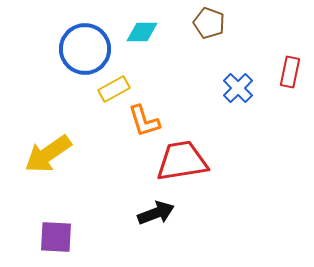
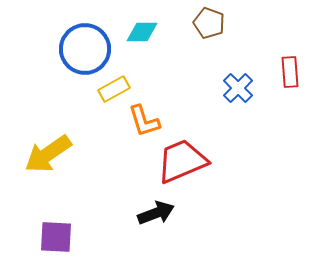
red rectangle: rotated 16 degrees counterclockwise
red trapezoid: rotated 14 degrees counterclockwise
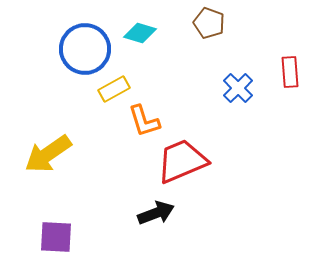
cyan diamond: moved 2 px left, 1 px down; rotated 16 degrees clockwise
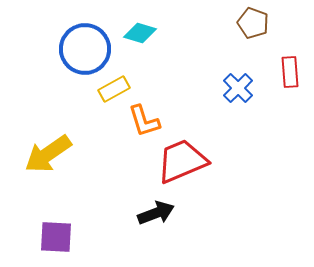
brown pentagon: moved 44 px right
